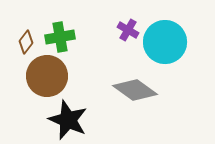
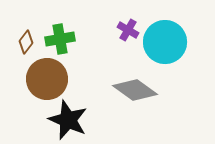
green cross: moved 2 px down
brown circle: moved 3 px down
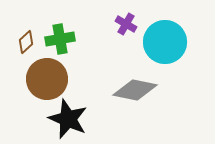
purple cross: moved 2 px left, 6 px up
brown diamond: rotated 10 degrees clockwise
gray diamond: rotated 24 degrees counterclockwise
black star: moved 1 px up
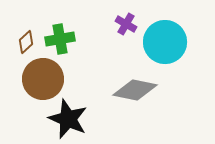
brown circle: moved 4 px left
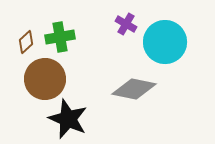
green cross: moved 2 px up
brown circle: moved 2 px right
gray diamond: moved 1 px left, 1 px up
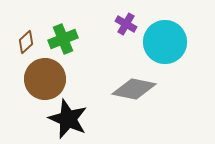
green cross: moved 3 px right, 2 px down; rotated 12 degrees counterclockwise
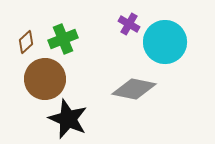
purple cross: moved 3 px right
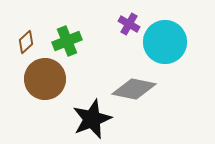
green cross: moved 4 px right, 2 px down
black star: moved 24 px right; rotated 27 degrees clockwise
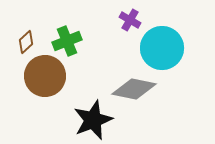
purple cross: moved 1 px right, 4 px up
cyan circle: moved 3 px left, 6 px down
brown circle: moved 3 px up
black star: moved 1 px right, 1 px down
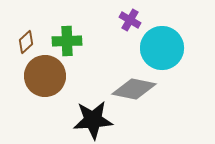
green cross: rotated 20 degrees clockwise
black star: rotated 18 degrees clockwise
